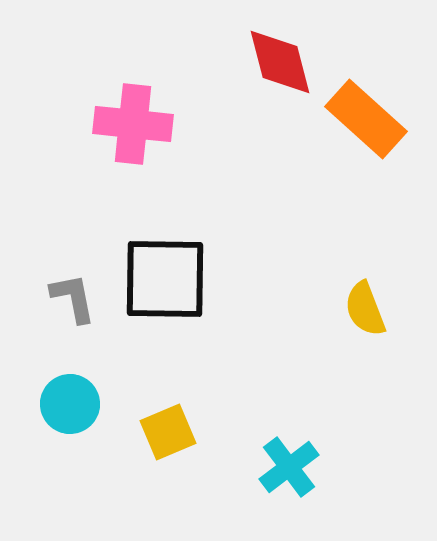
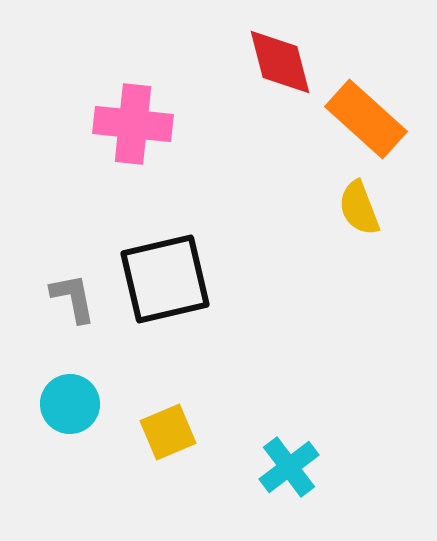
black square: rotated 14 degrees counterclockwise
yellow semicircle: moved 6 px left, 101 px up
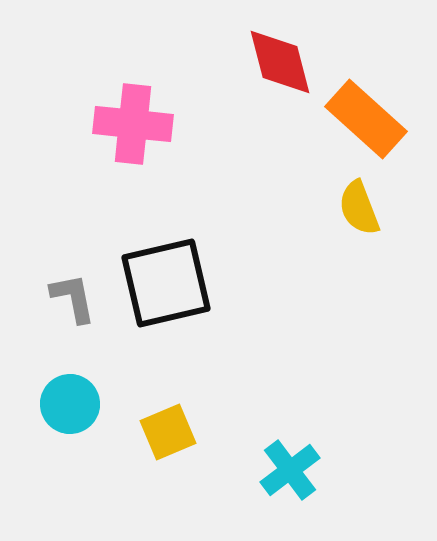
black square: moved 1 px right, 4 px down
cyan cross: moved 1 px right, 3 px down
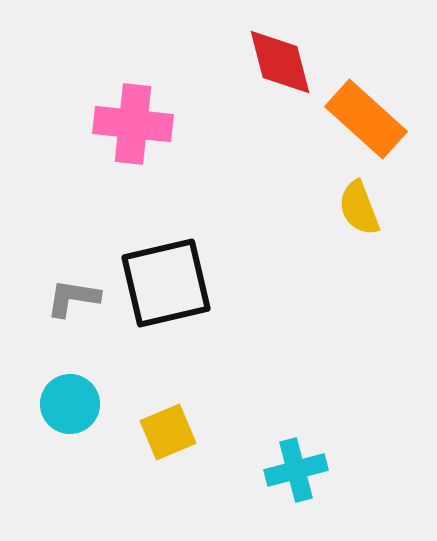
gray L-shape: rotated 70 degrees counterclockwise
cyan cross: moved 6 px right; rotated 22 degrees clockwise
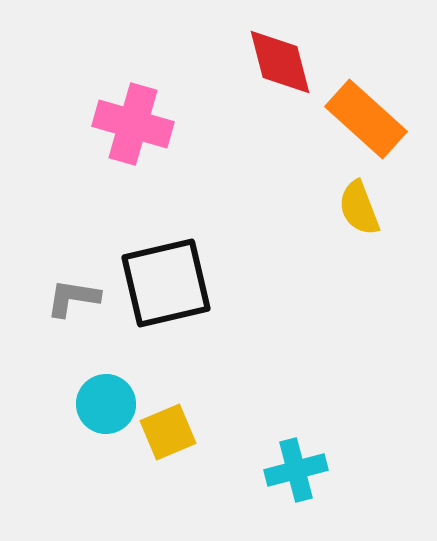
pink cross: rotated 10 degrees clockwise
cyan circle: moved 36 px right
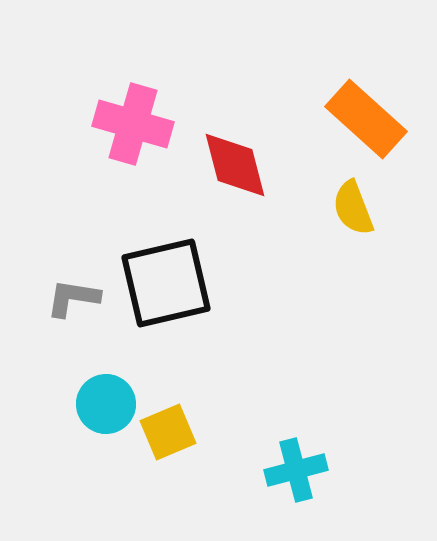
red diamond: moved 45 px left, 103 px down
yellow semicircle: moved 6 px left
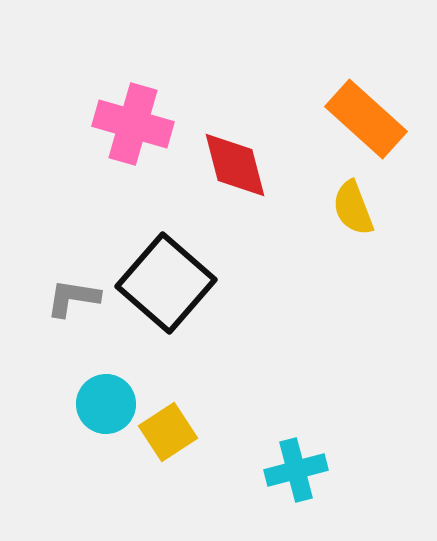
black square: rotated 36 degrees counterclockwise
yellow square: rotated 10 degrees counterclockwise
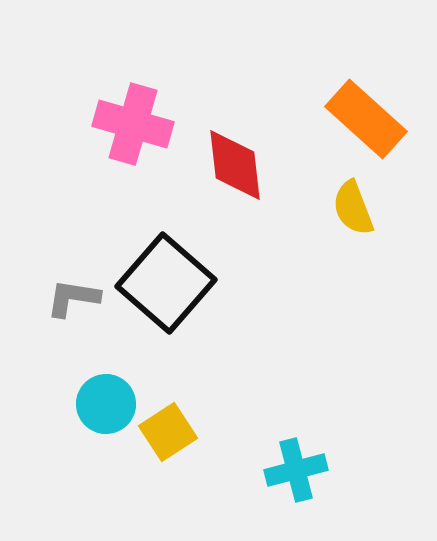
red diamond: rotated 8 degrees clockwise
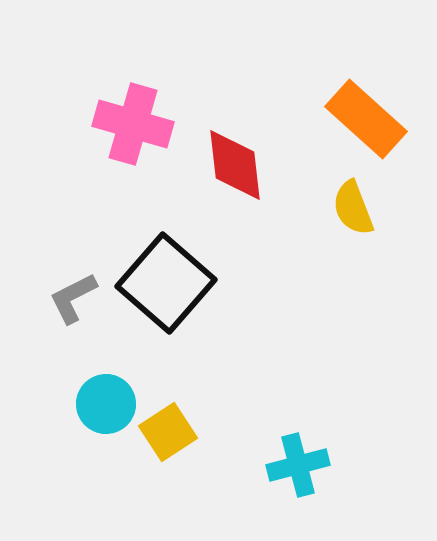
gray L-shape: rotated 36 degrees counterclockwise
cyan cross: moved 2 px right, 5 px up
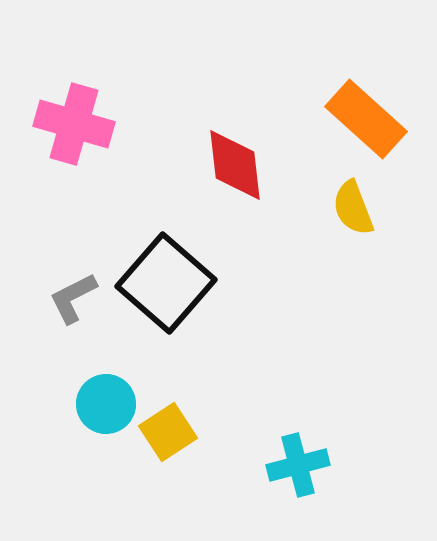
pink cross: moved 59 px left
